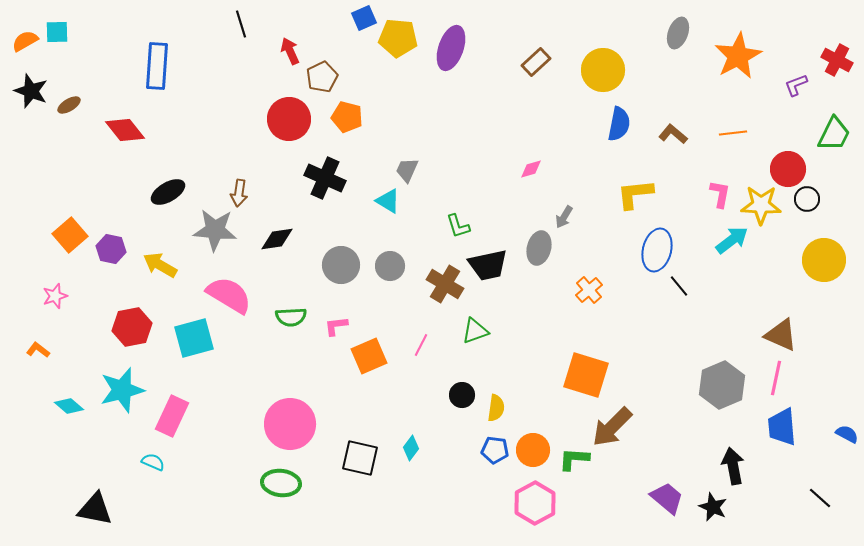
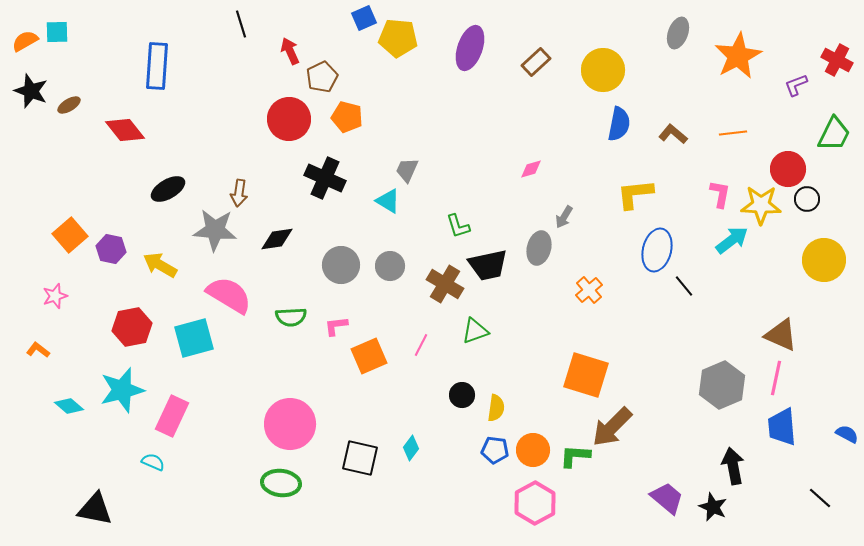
purple ellipse at (451, 48): moved 19 px right
black ellipse at (168, 192): moved 3 px up
black line at (679, 286): moved 5 px right
green L-shape at (574, 459): moved 1 px right, 3 px up
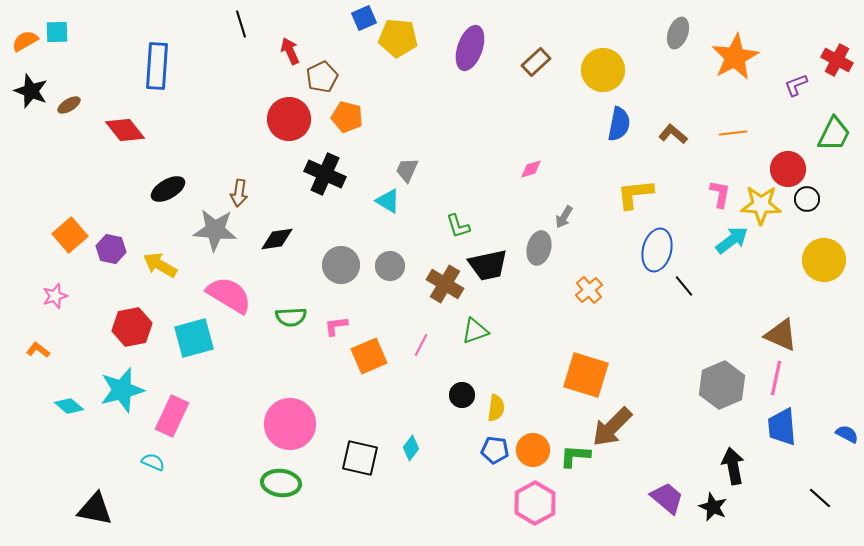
orange star at (738, 56): moved 3 px left, 1 px down
black cross at (325, 178): moved 4 px up
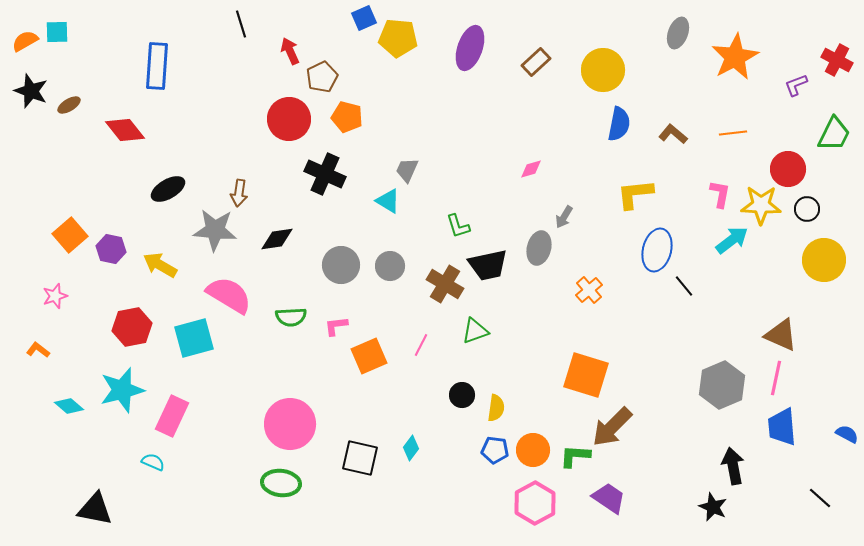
black circle at (807, 199): moved 10 px down
purple trapezoid at (667, 498): moved 58 px left; rotated 6 degrees counterclockwise
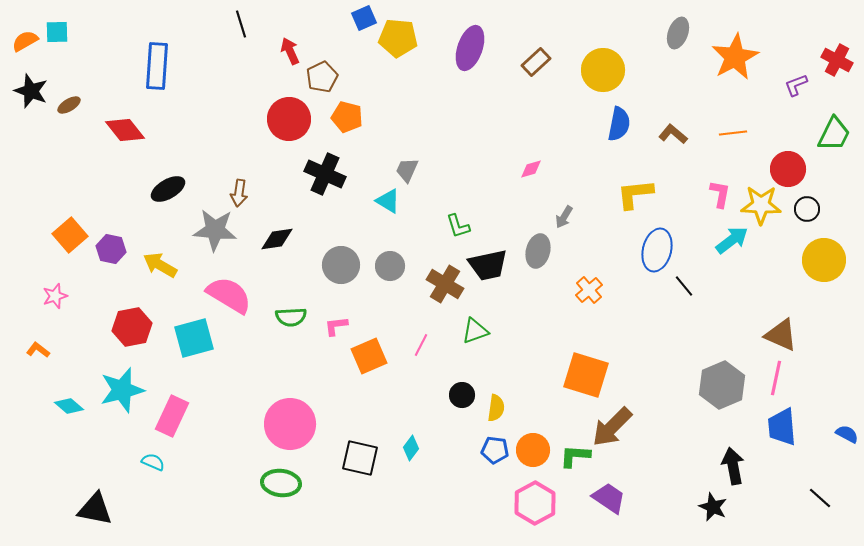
gray ellipse at (539, 248): moved 1 px left, 3 px down
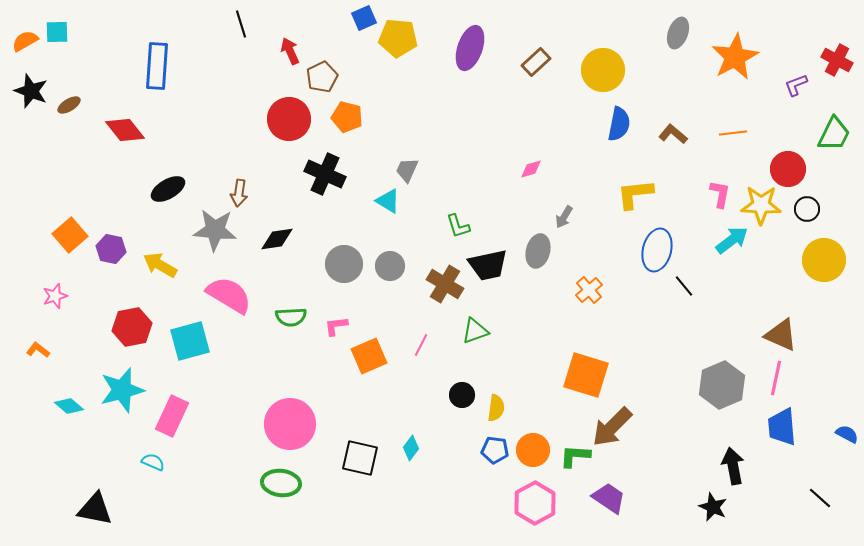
gray circle at (341, 265): moved 3 px right, 1 px up
cyan square at (194, 338): moved 4 px left, 3 px down
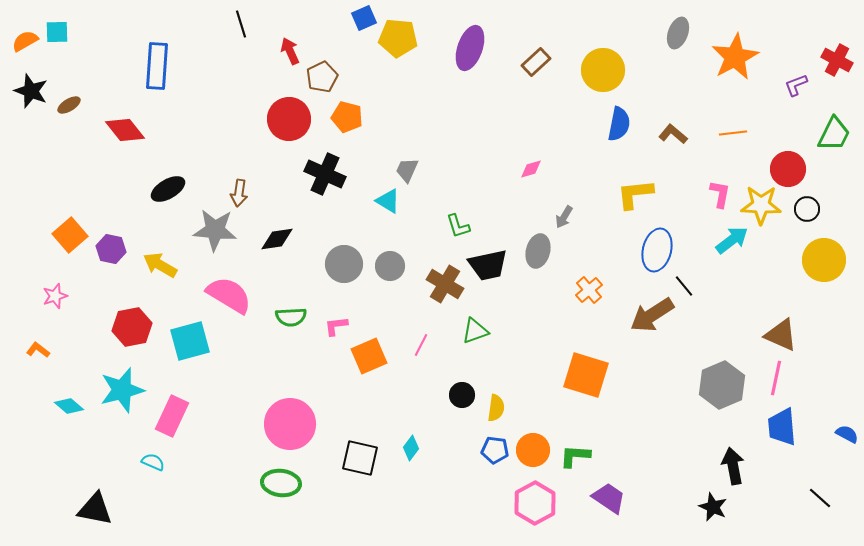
brown arrow at (612, 427): moved 40 px right, 112 px up; rotated 12 degrees clockwise
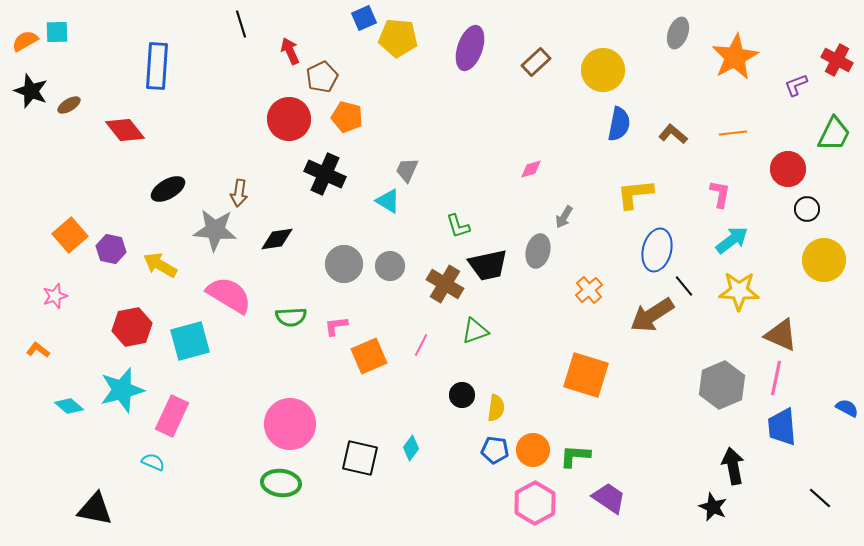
yellow star at (761, 205): moved 22 px left, 86 px down
blue semicircle at (847, 434): moved 26 px up
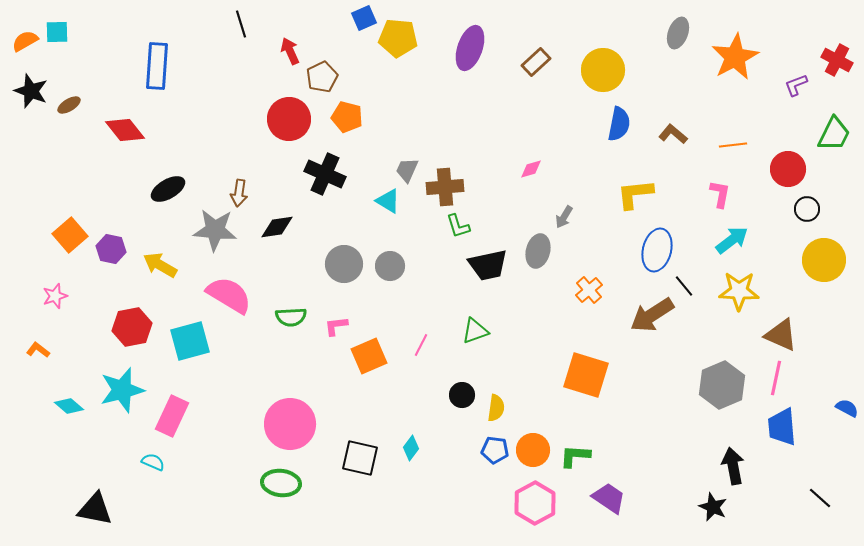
orange line at (733, 133): moved 12 px down
black diamond at (277, 239): moved 12 px up
brown cross at (445, 284): moved 97 px up; rotated 36 degrees counterclockwise
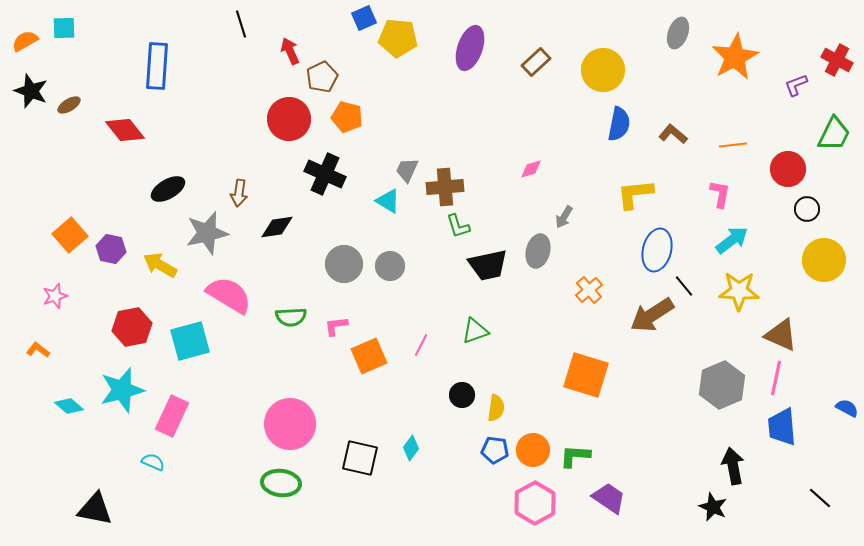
cyan square at (57, 32): moved 7 px right, 4 px up
gray star at (215, 230): moved 8 px left, 3 px down; rotated 18 degrees counterclockwise
